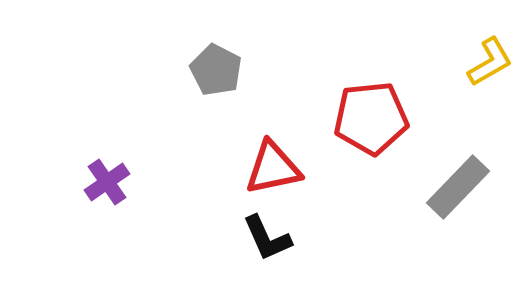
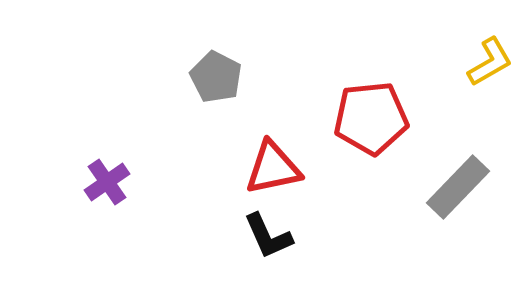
gray pentagon: moved 7 px down
black L-shape: moved 1 px right, 2 px up
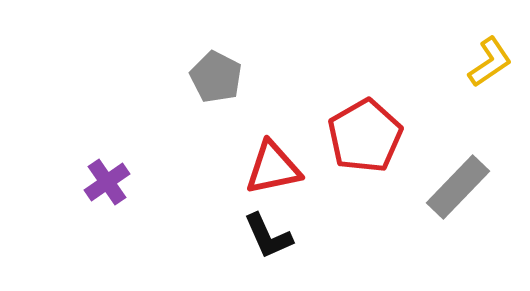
yellow L-shape: rotated 4 degrees counterclockwise
red pentagon: moved 6 px left, 18 px down; rotated 24 degrees counterclockwise
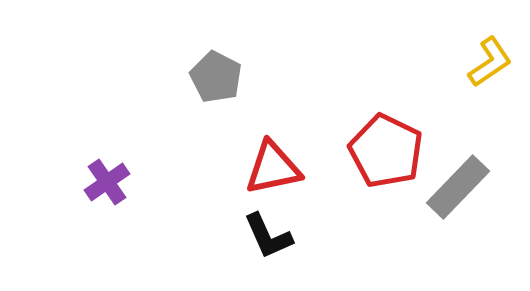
red pentagon: moved 21 px right, 15 px down; rotated 16 degrees counterclockwise
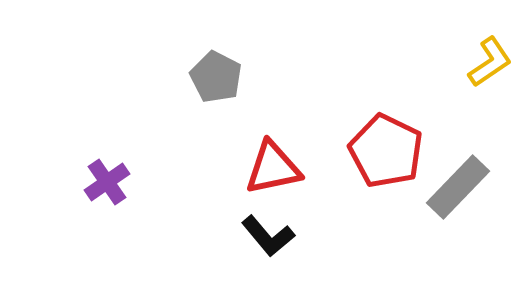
black L-shape: rotated 16 degrees counterclockwise
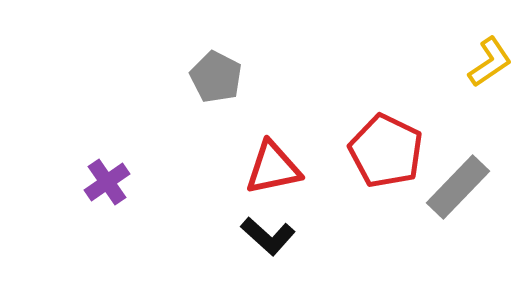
black L-shape: rotated 8 degrees counterclockwise
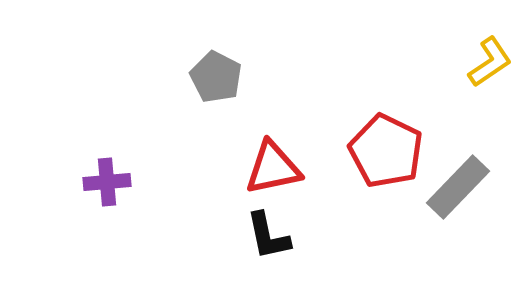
purple cross: rotated 30 degrees clockwise
black L-shape: rotated 36 degrees clockwise
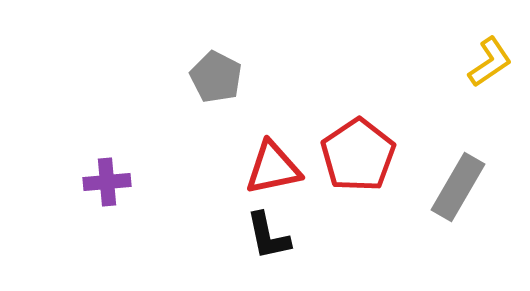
red pentagon: moved 28 px left, 4 px down; rotated 12 degrees clockwise
gray rectangle: rotated 14 degrees counterclockwise
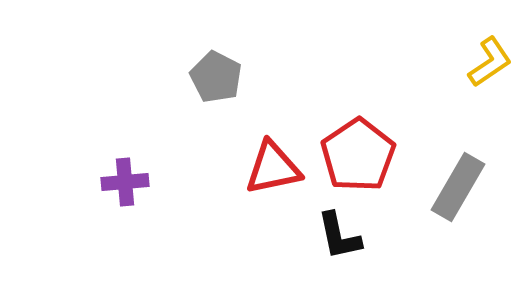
purple cross: moved 18 px right
black L-shape: moved 71 px right
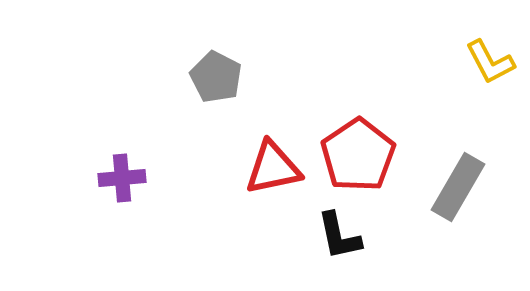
yellow L-shape: rotated 96 degrees clockwise
purple cross: moved 3 px left, 4 px up
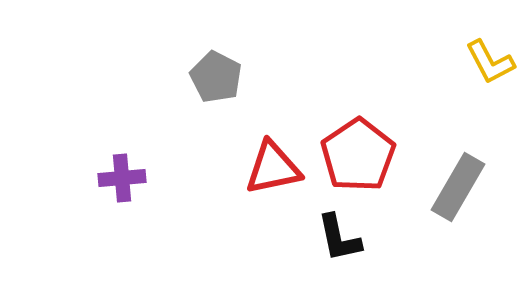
black L-shape: moved 2 px down
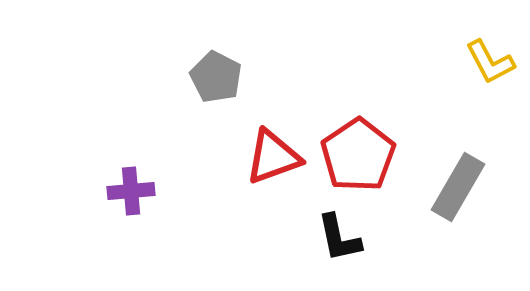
red triangle: moved 11 px up; rotated 8 degrees counterclockwise
purple cross: moved 9 px right, 13 px down
